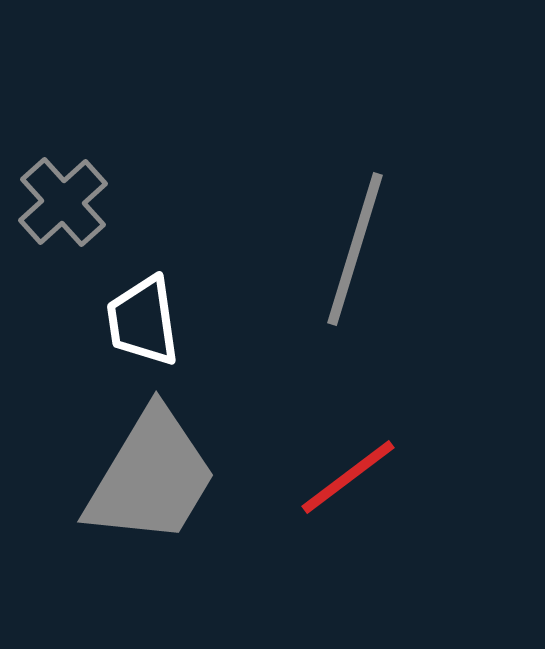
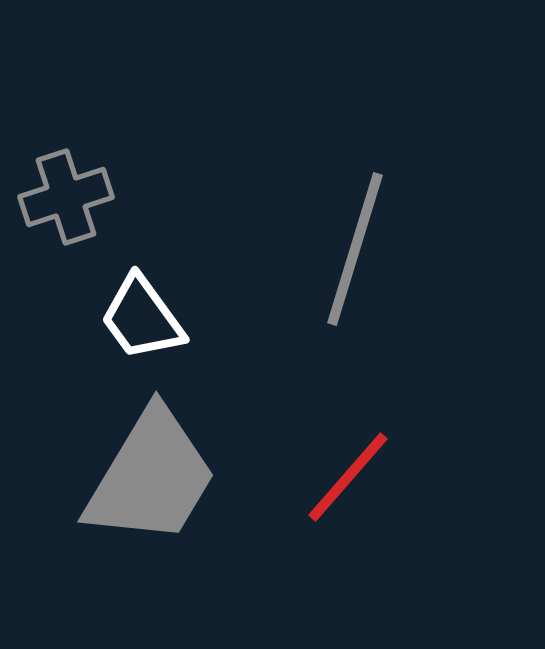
gray cross: moved 3 px right, 5 px up; rotated 24 degrees clockwise
white trapezoid: moved 1 px left, 3 px up; rotated 28 degrees counterclockwise
red line: rotated 12 degrees counterclockwise
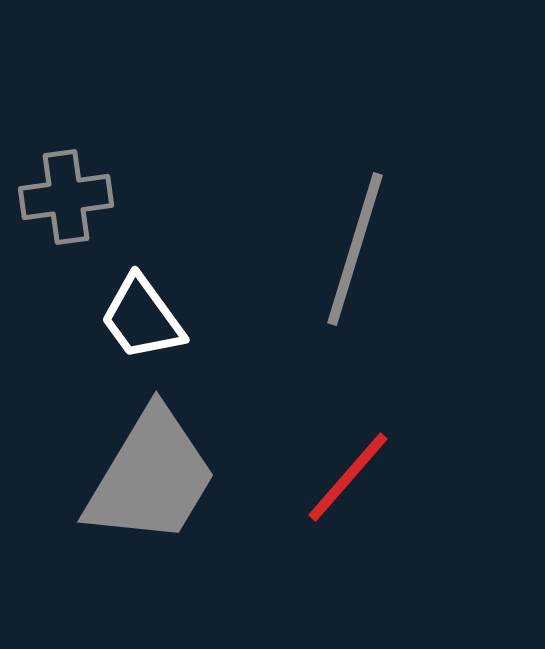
gray cross: rotated 10 degrees clockwise
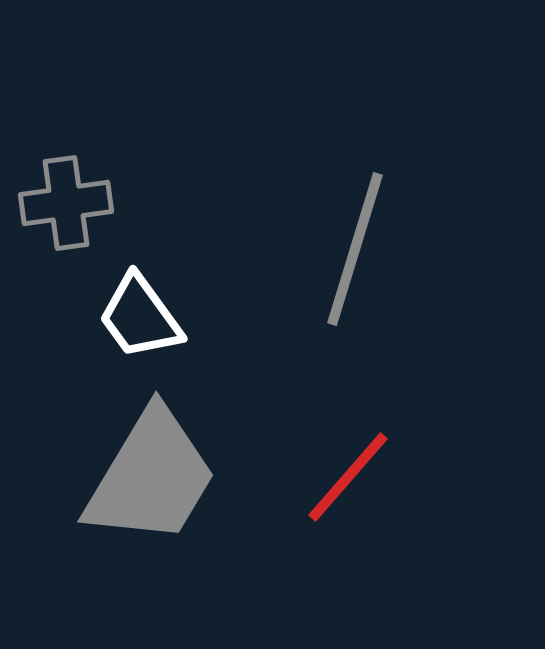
gray cross: moved 6 px down
white trapezoid: moved 2 px left, 1 px up
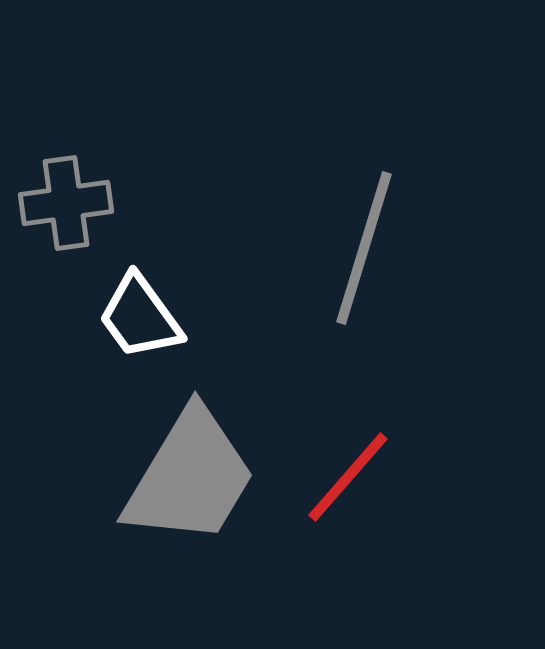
gray line: moved 9 px right, 1 px up
gray trapezoid: moved 39 px right
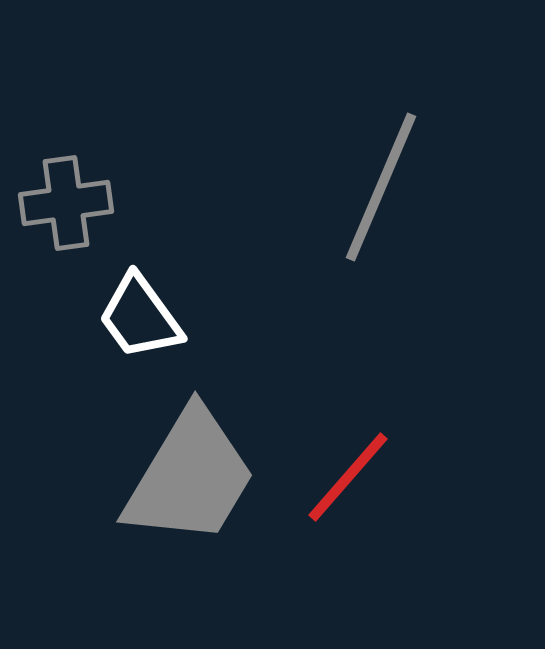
gray line: moved 17 px right, 61 px up; rotated 6 degrees clockwise
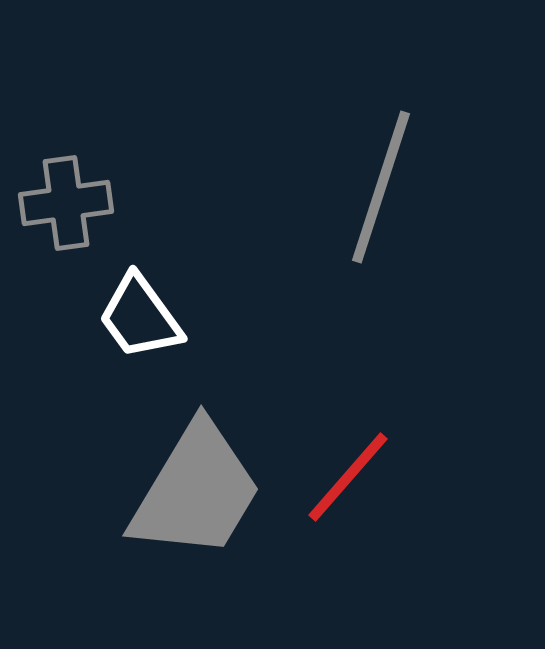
gray line: rotated 5 degrees counterclockwise
gray trapezoid: moved 6 px right, 14 px down
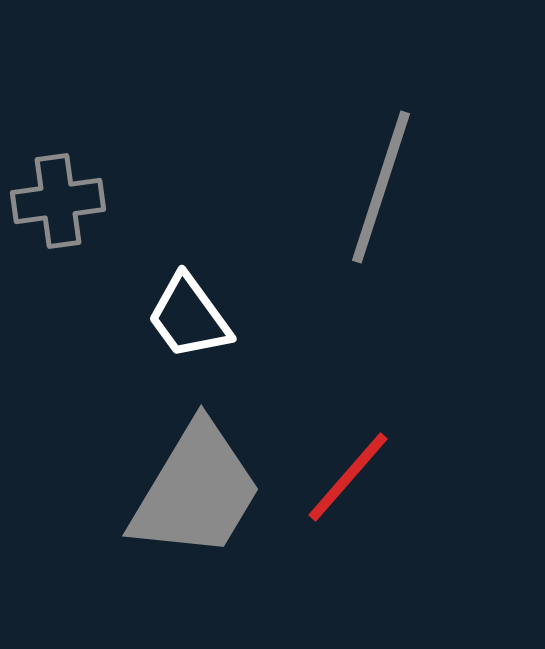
gray cross: moved 8 px left, 2 px up
white trapezoid: moved 49 px right
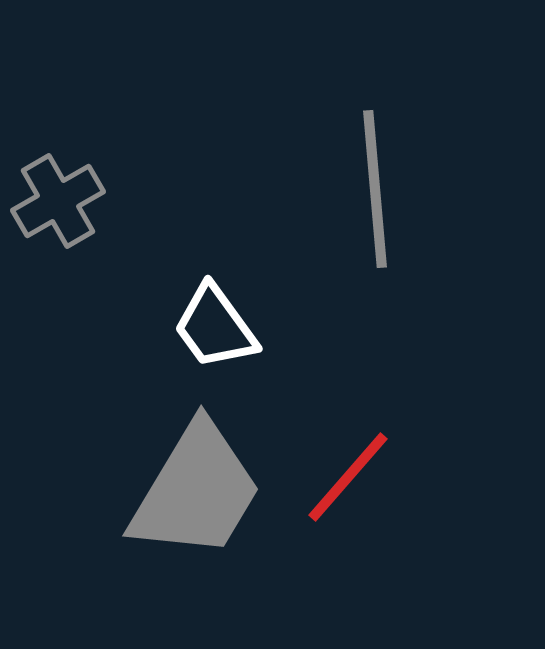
gray line: moved 6 px left, 2 px down; rotated 23 degrees counterclockwise
gray cross: rotated 22 degrees counterclockwise
white trapezoid: moved 26 px right, 10 px down
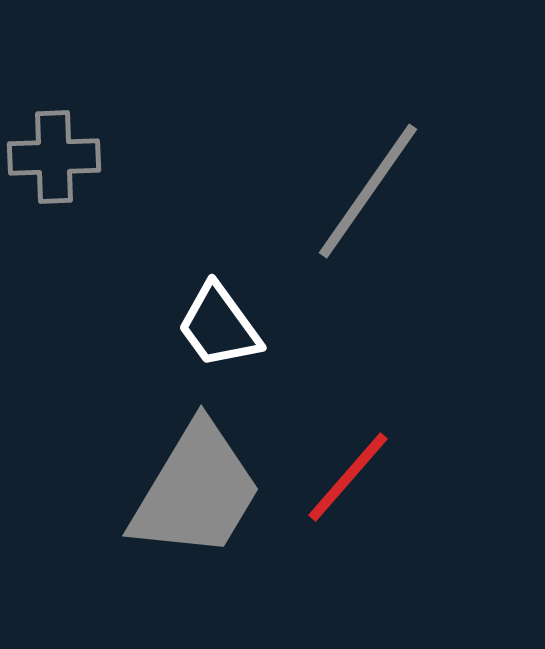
gray line: moved 7 px left, 2 px down; rotated 40 degrees clockwise
gray cross: moved 4 px left, 44 px up; rotated 28 degrees clockwise
white trapezoid: moved 4 px right, 1 px up
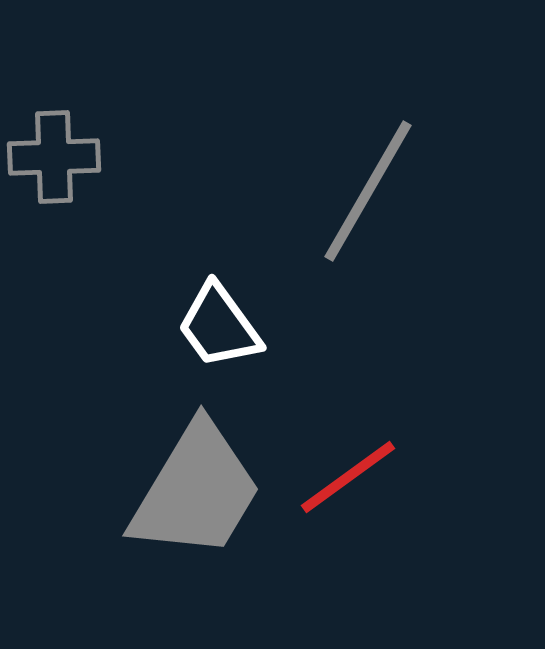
gray line: rotated 5 degrees counterclockwise
red line: rotated 13 degrees clockwise
